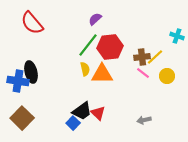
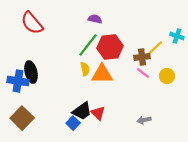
purple semicircle: rotated 56 degrees clockwise
yellow line: moved 9 px up
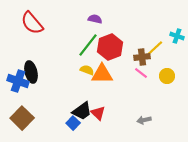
red hexagon: rotated 15 degrees counterclockwise
yellow semicircle: moved 2 px right, 1 px down; rotated 56 degrees counterclockwise
pink line: moved 2 px left
blue cross: rotated 10 degrees clockwise
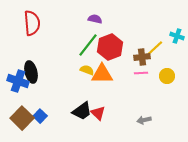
red semicircle: rotated 145 degrees counterclockwise
pink line: rotated 40 degrees counterclockwise
blue square: moved 33 px left, 7 px up
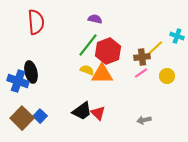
red semicircle: moved 4 px right, 1 px up
red hexagon: moved 2 px left, 4 px down
pink line: rotated 32 degrees counterclockwise
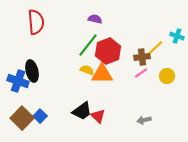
black ellipse: moved 1 px right, 1 px up
red triangle: moved 3 px down
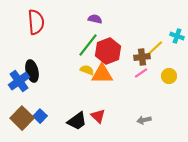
yellow circle: moved 2 px right
blue cross: moved 1 px right; rotated 35 degrees clockwise
black trapezoid: moved 5 px left, 10 px down
